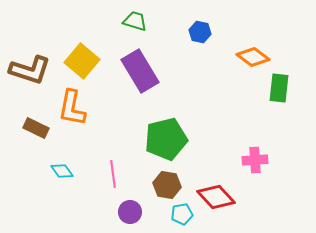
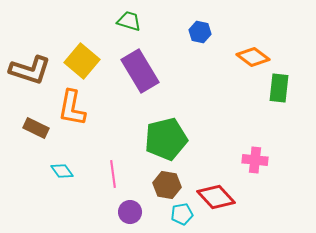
green trapezoid: moved 6 px left
pink cross: rotated 10 degrees clockwise
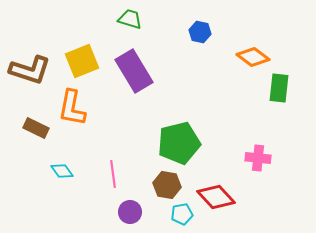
green trapezoid: moved 1 px right, 2 px up
yellow square: rotated 28 degrees clockwise
purple rectangle: moved 6 px left
green pentagon: moved 13 px right, 4 px down
pink cross: moved 3 px right, 2 px up
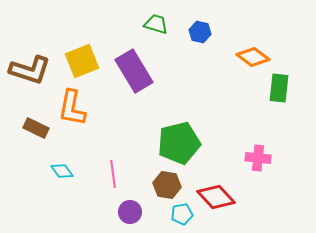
green trapezoid: moved 26 px right, 5 px down
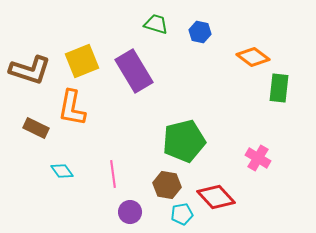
green pentagon: moved 5 px right, 2 px up
pink cross: rotated 25 degrees clockwise
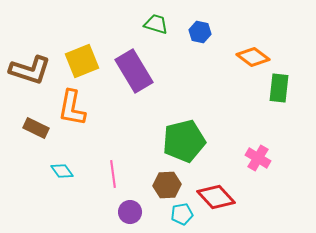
brown hexagon: rotated 12 degrees counterclockwise
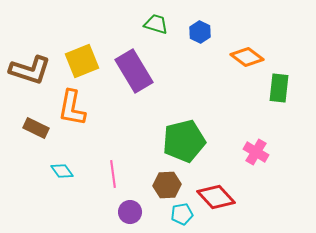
blue hexagon: rotated 15 degrees clockwise
orange diamond: moved 6 px left
pink cross: moved 2 px left, 6 px up
